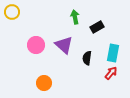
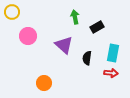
pink circle: moved 8 px left, 9 px up
red arrow: rotated 56 degrees clockwise
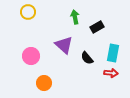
yellow circle: moved 16 px right
pink circle: moved 3 px right, 20 px down
black semicircle: rotated 48 degrees counterclockwise
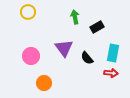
purple triangle: moved 3 px down; rotated 12 degrees clockwise
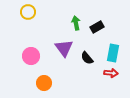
green arrow: moved 1 px right, 6 px down
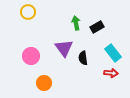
cyan rectangle: rotated 48 degrees counterclockwise
black semicircle: moved 4 px left; rotated 32 degrees clockwise
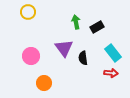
green arrow: moved 1 px up
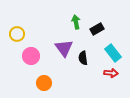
yellow circle: moved 11 px left, 22 px down
black rectangle: moved 2 px down
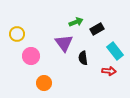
green arrow: rotated 80 degrees clockwise
purple triangle: moved 5 px up
cyan rectangle: moved 2 px right, 2 px up
red arrow: moved 2 px left, 2 px up
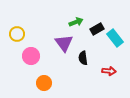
cyan rectangle: moved 13 px up
